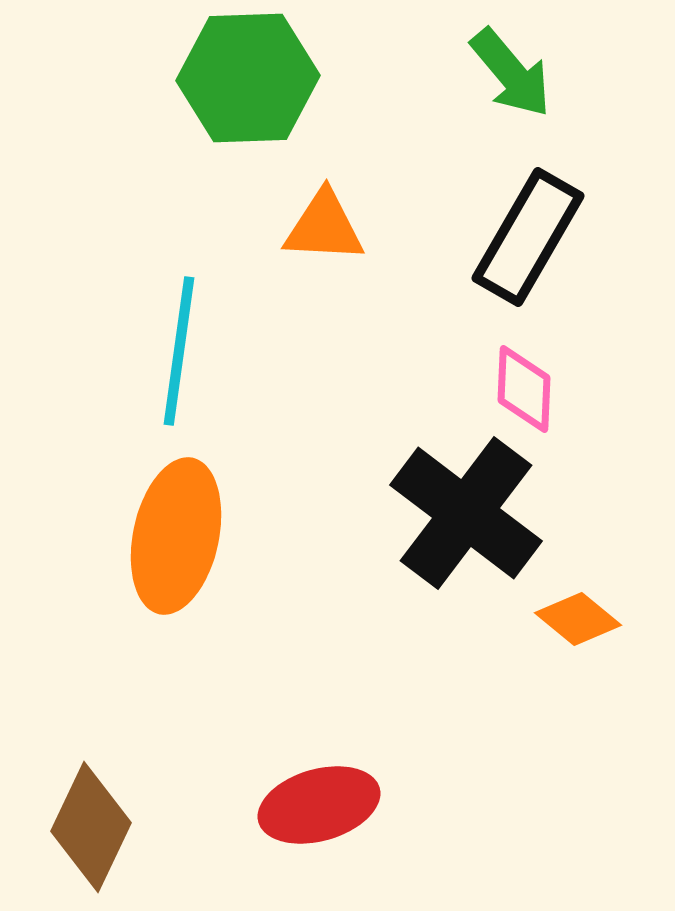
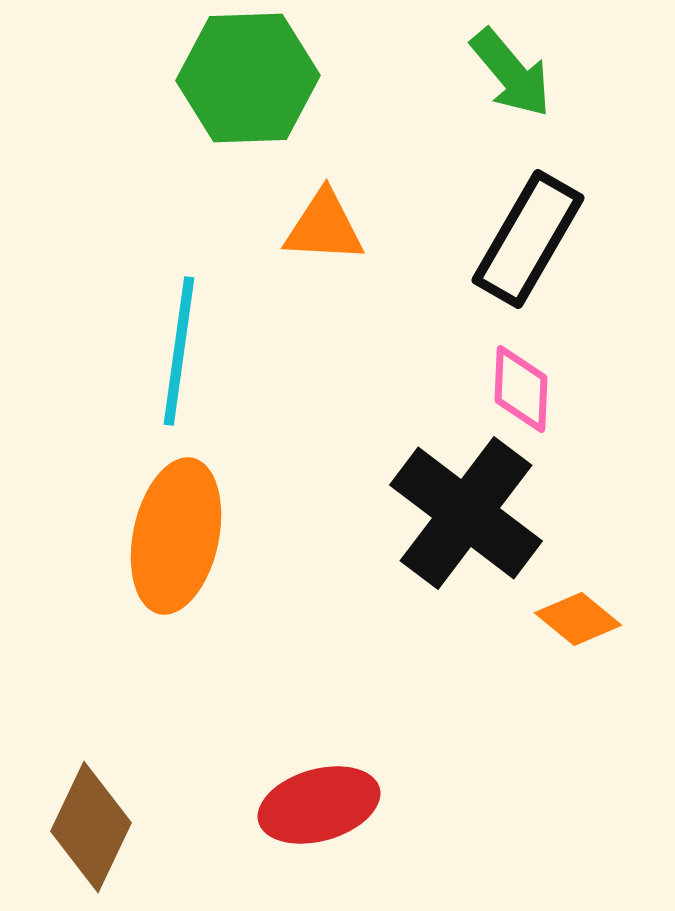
black rectangle: moved 2 px down
pink diamond: moved 3 px left
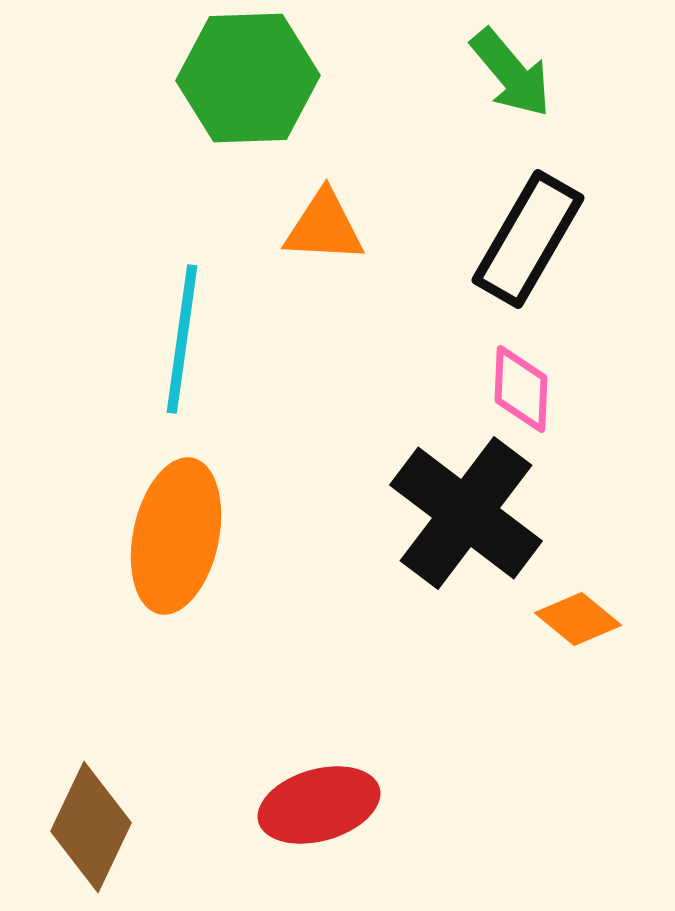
cyan line: moved 3 px right, 12 px up
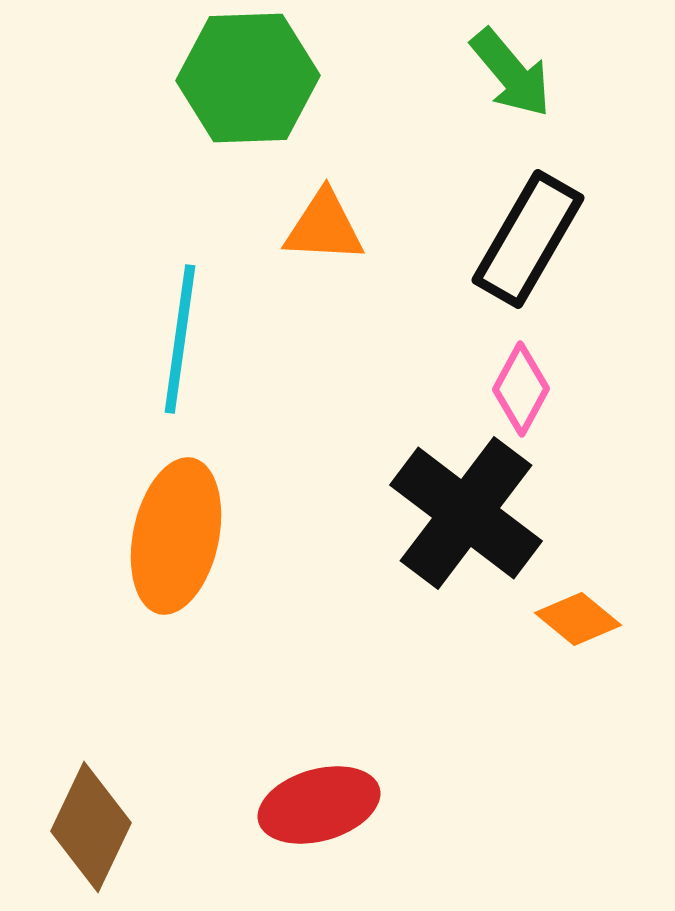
cyan line: moved 2 px left
pink diamond: rotated 26 degrees clockwise
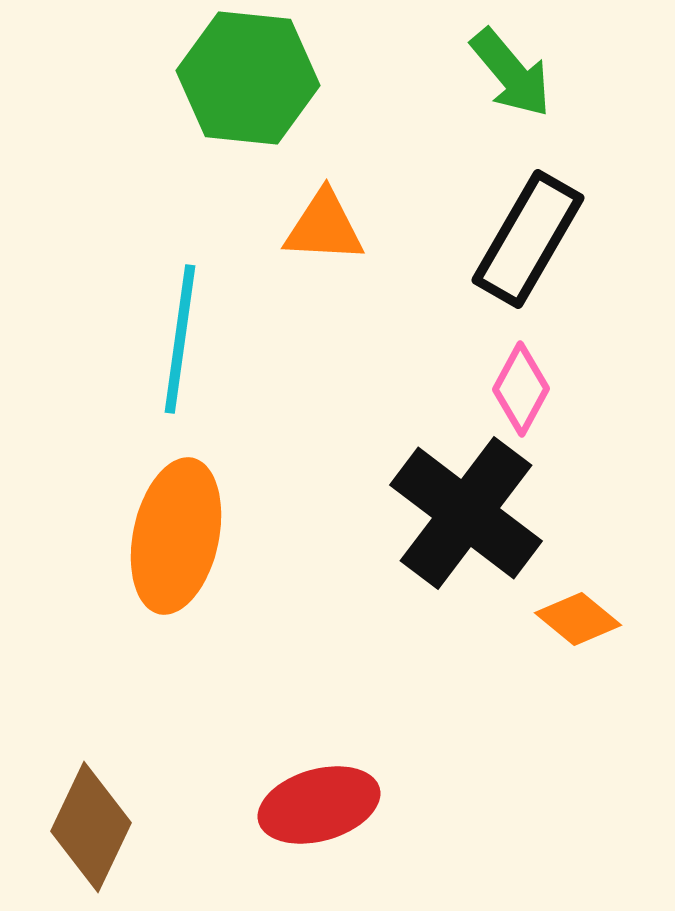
green hexagon: rotated 8 degrees clockwise
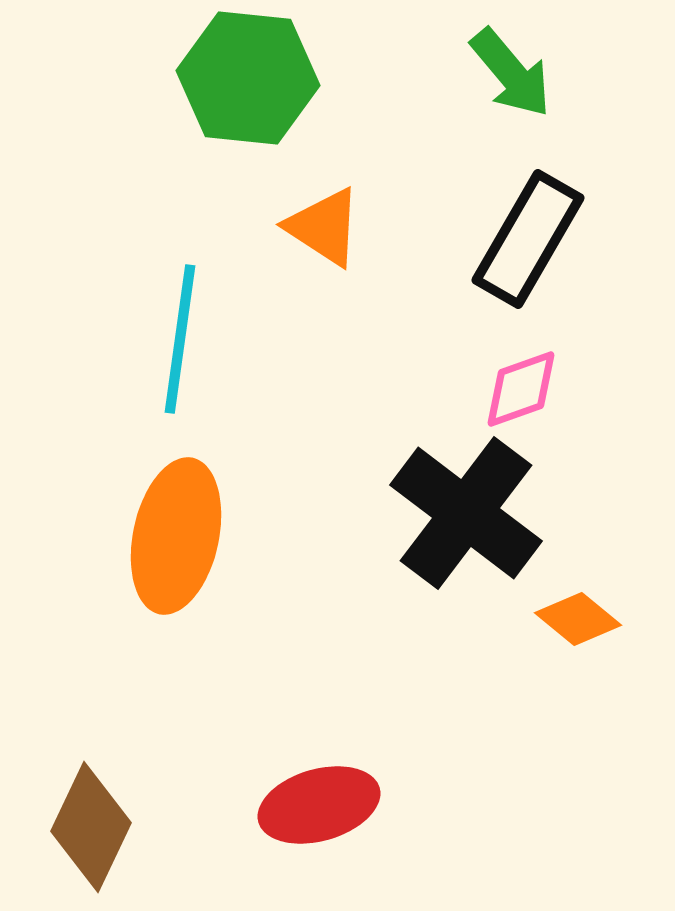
orange triangle: rotated 30 degrees clockwise
pink diamond: rotated 42 degrees clockwise
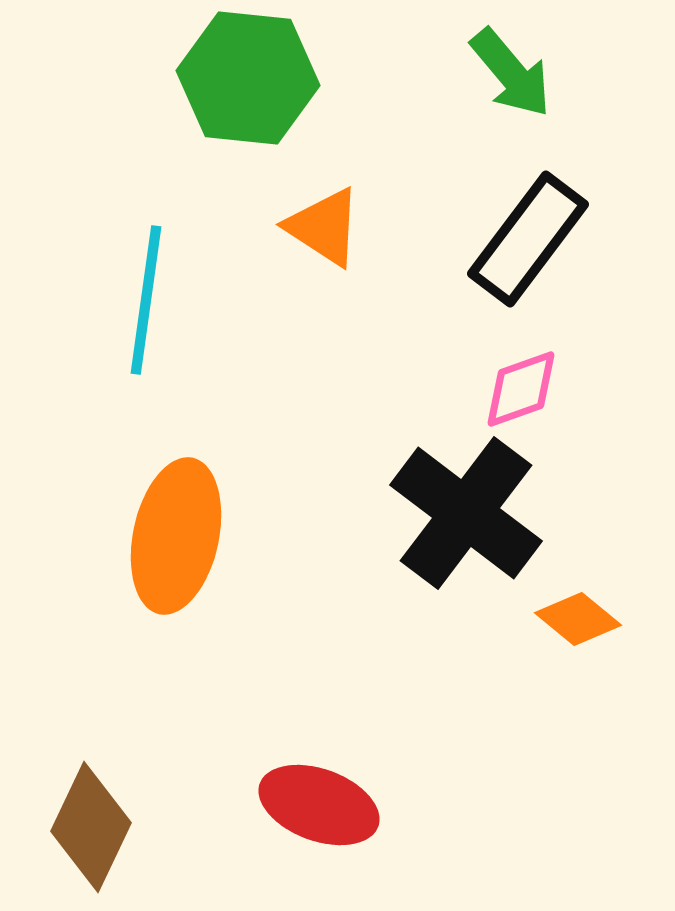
black rectangle: rotated 7 degrees clockwise
cyan line: moved 34 px left, 39 px up
red ellipse: rotated 36 degrees clockwise
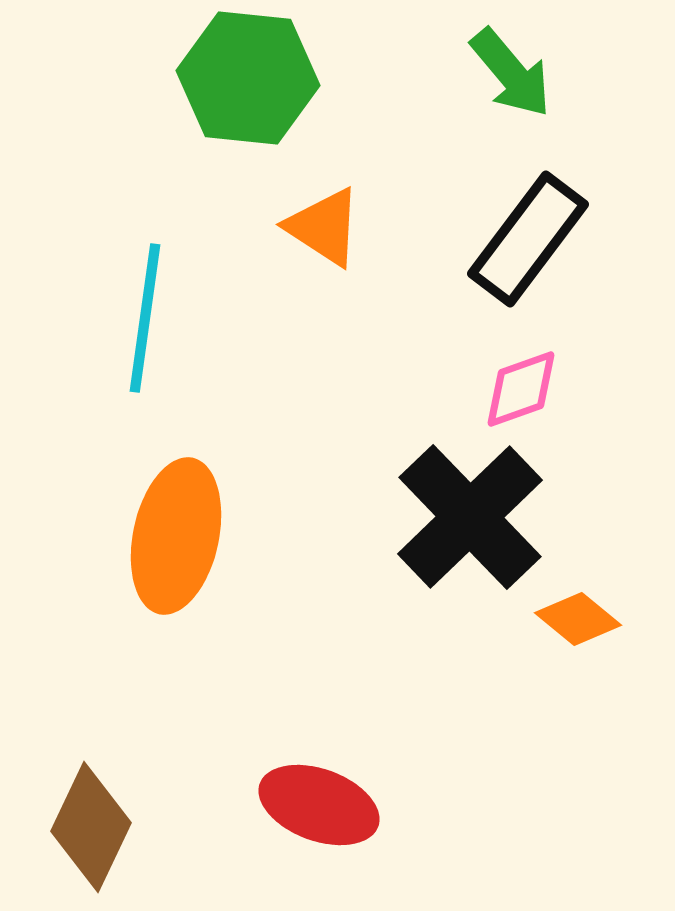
cyan line: moved 1 px left, 18 px down
black cross: moved 4 px right, 4 px down; rotated 9 degrees clockwise
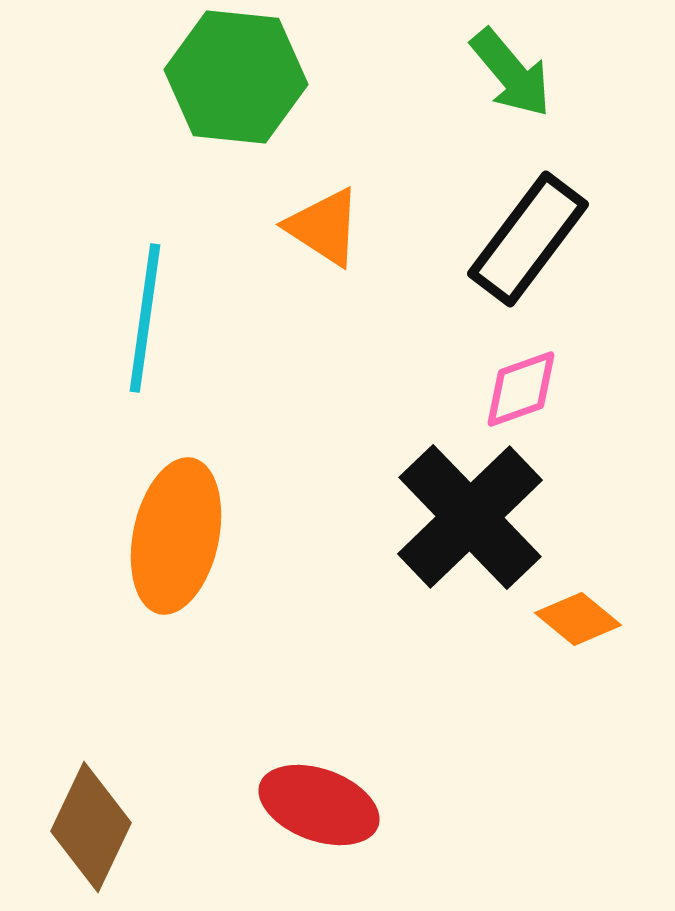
green hexagon: moved 12 px left, 1 px up
